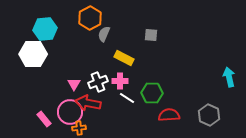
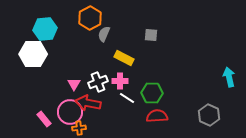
red semicircle: moved 12 px left, 1 px down
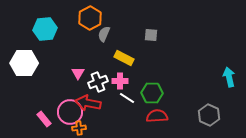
white hexagon: moved 9 px left, 9 px down
pink triangle: moved 4 px right, 11 px up
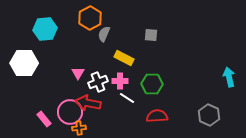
green hexagon: moved 9 px up
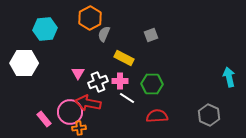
gray square: rotated 24 degrees counterclockwise
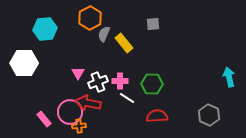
gray square: moved 2 px right, 11 px up; rotated 16 degrees clockwise
yellow rectangle: moved 15 px up; rotated 24 degrees clockwise
orange cross: moved 2 px up
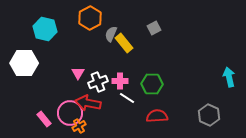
gray square: moved 1 px right, 4 px down; rotated 24 degrees counterclockwise
cyan hexagon: rotated 20 degrees clockwise
gray semicircle: moved 7 px right
pink circle: moved 1 px down
orange cross: rotated 24 degrees counterclockwise
